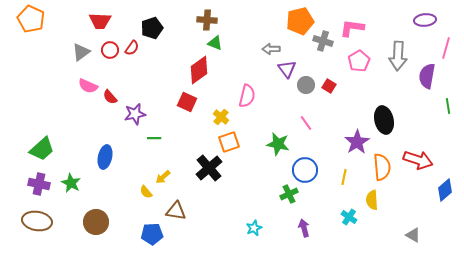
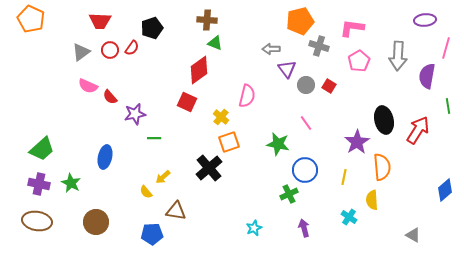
gray cross at (323, 41): moved 4 px left, 5 px down
red arrow at (418, 160): moved 30 px up; rotated 76 degrees counterclockwise
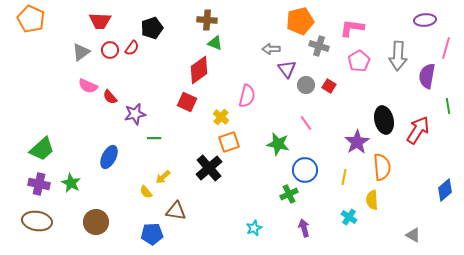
blue ellipse at (105, 157): moved 4 px right; rotated 15 degrees clockwise
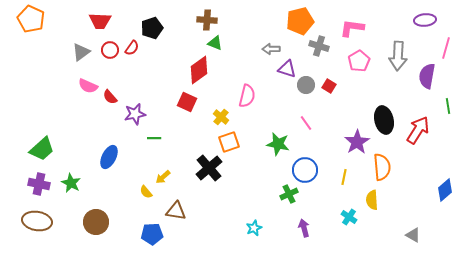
purple triangle at (287, 69): rotated 36 degrees counterclockwise
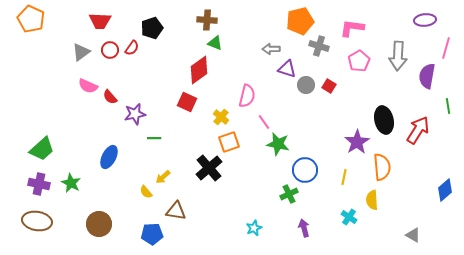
pink line at (306, 123): moved 42 px left, 1 px up
brown circle at (96, 222): moved 3 px right, 2 px down
